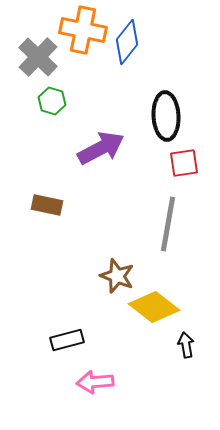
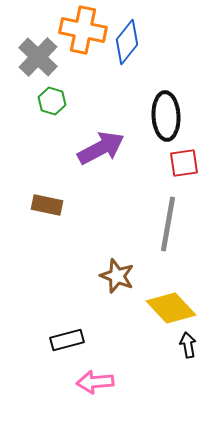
yellow diamond: moved 17 px right, 1 px down; rotated 9 degrees clockwise
black arrow: moved 2 px right
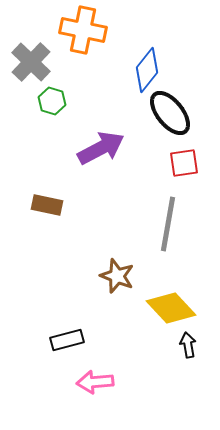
blue diamond: moved 20 px right, 28 px down
gray cross: moved 7 px left, 5 px down
black ellipse: moved 4 px right, 3 px up; rotated 36 degrees counterclockwise
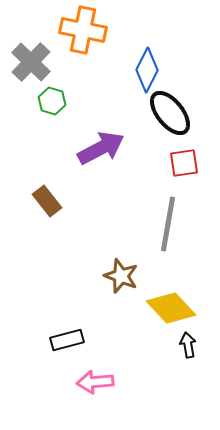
blue diamond: rotated 12 degrees counterclockwise
brown rectangle: moved 4 px up; rotated 40 degrees clockwise
brown star: moved 4 px right
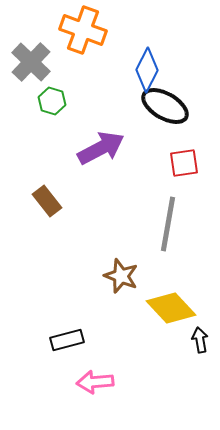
orange cross: rotated 9 degrees clockwise
black ellipse: moved 5 px left, 7 px up; rotated 21 degrees counterclockwise
black arrow: moved 12 px right, 5 px up
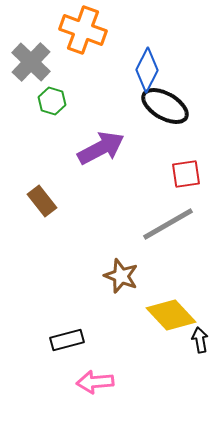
red square: moved 2 px right, 11 px down
brown rectangle: moved 5 px left
gray line: rotated 50 degrees clockwise
yellow diamond: moved 7 px down
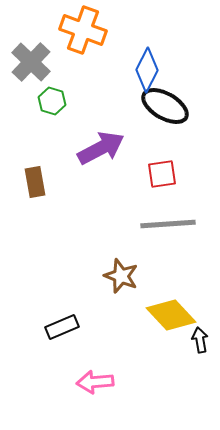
red square: moved 24 px left
brown rectangle: moved 7 px left, 19 px up; rotated 28 degrees clockwise
gray line: rotated 26 degrees clockwise
black rectangle: moved 5 px left, 13 px up; rotated 8 degrees counterclockwise
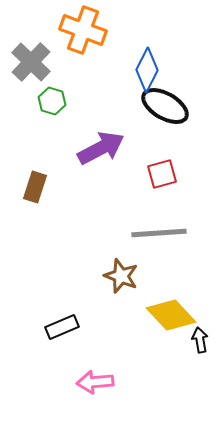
red square: rotated 8 degrees counterclockwise
brown rectangle: moved 5 px down; rotated 28 degrees clockwise
gray line: moved 9 px left, 9 px down
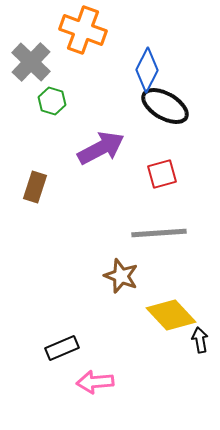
black rectangle: moved 21 px down
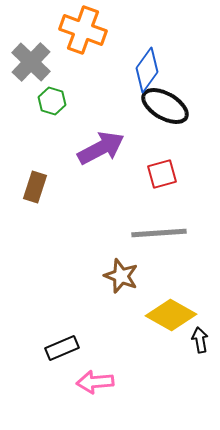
blue diamond: rotated 9 degrees clockwise
yellow diamond: rotated 18 degrees counterclockwise
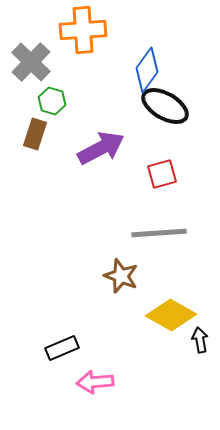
orange cross: rotated 24 degrees counterclockwise
brown rectangle: moved 53 px up
